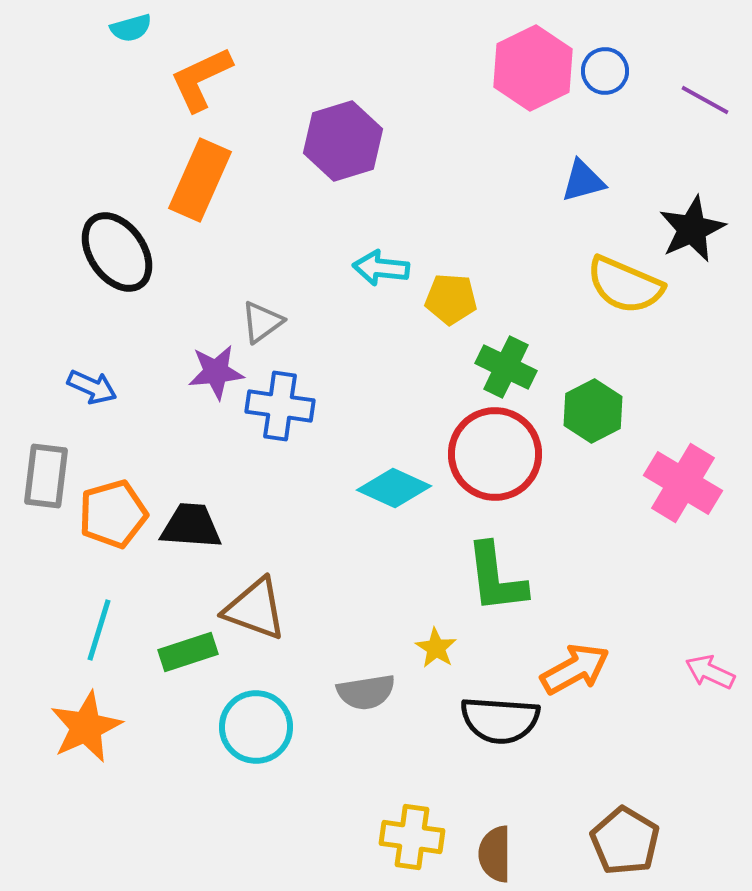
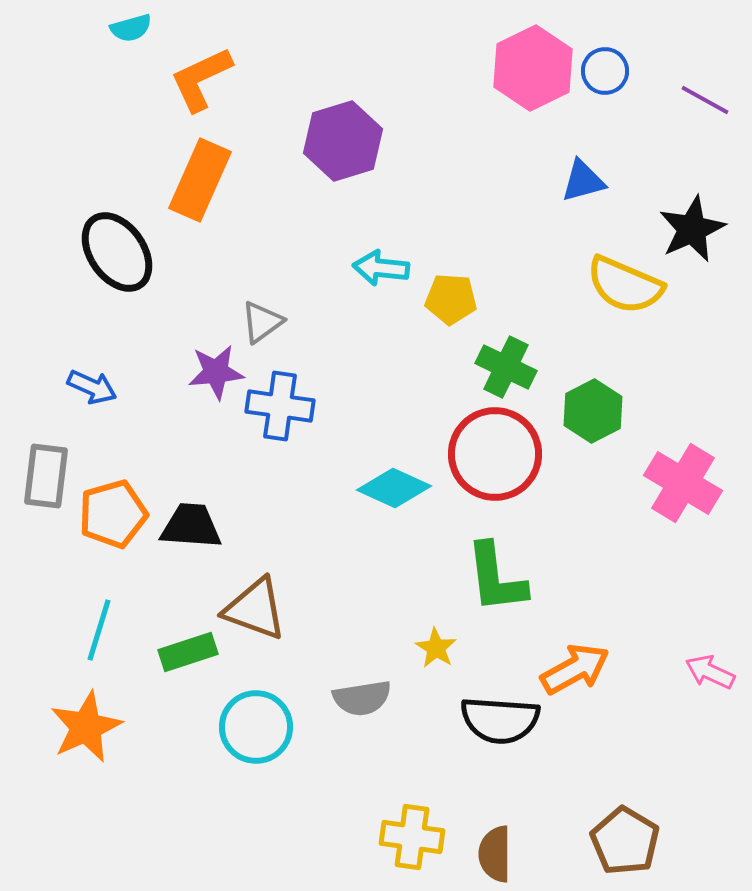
gray semicircle: moved 4 px left, 6 px down
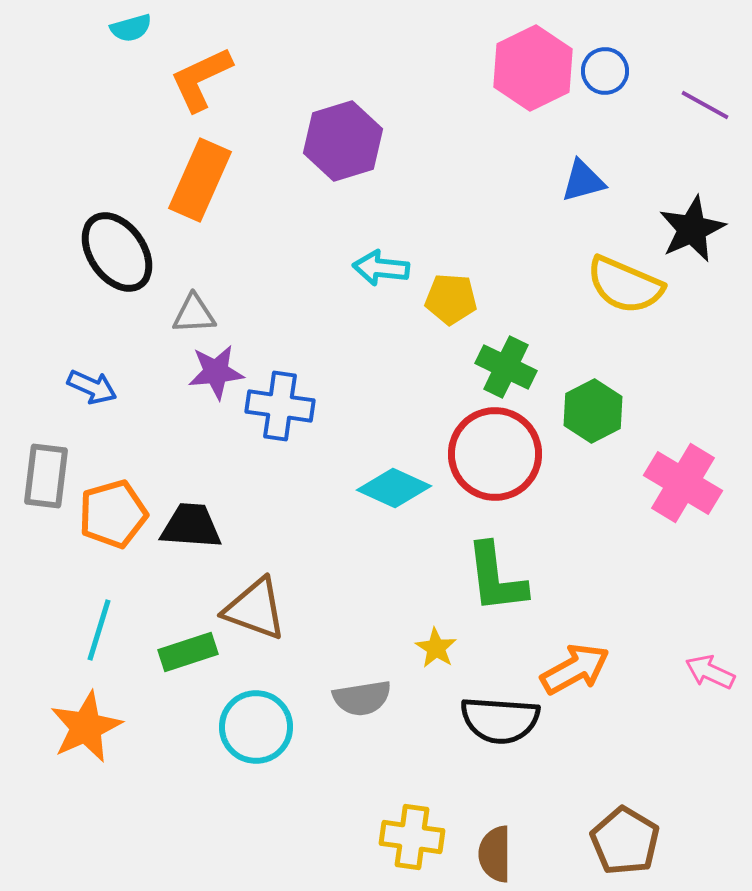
purple line: moved 5 px down
gray triangle: moved 68 px left, 8 px up; rotated 33 degrees clockwise
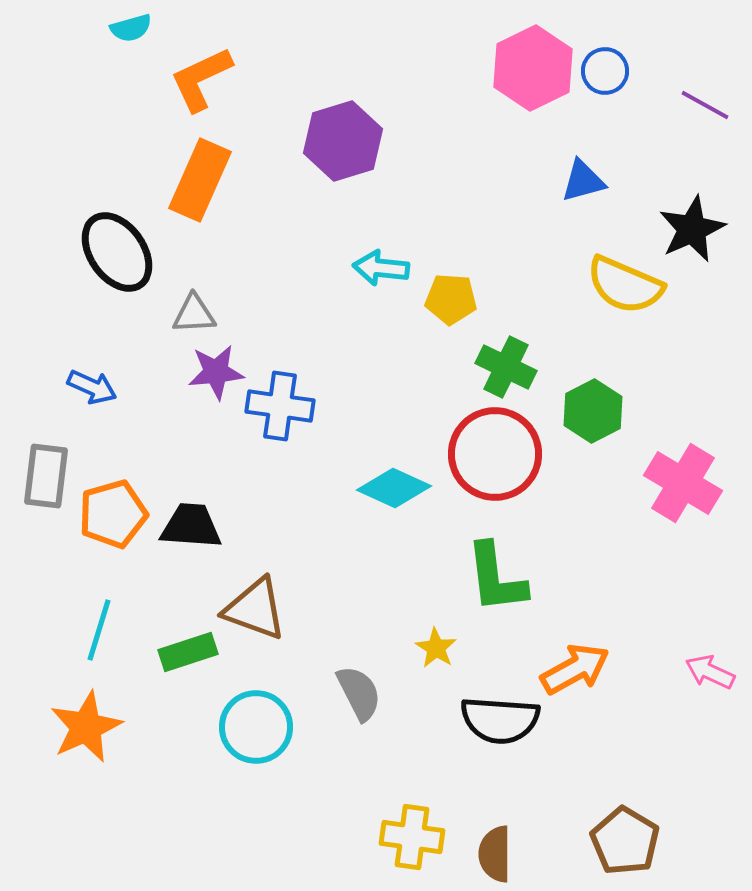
gray semicircle: moved 3 px left, 5 px up; rotated 108 degrees counterclockwise
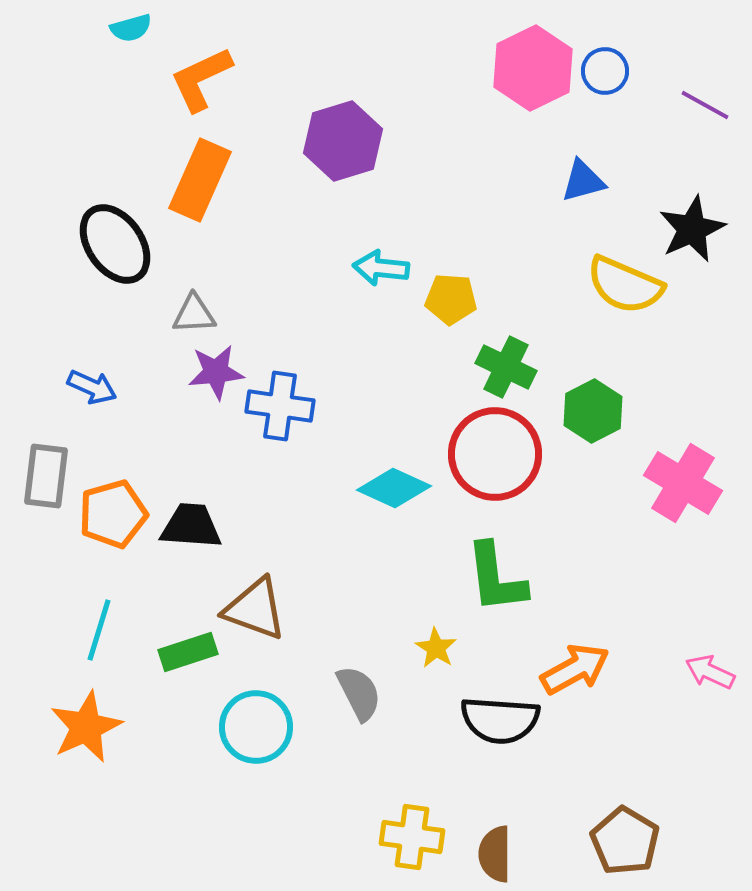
black ellipse: moved 2 px left, 8 px up
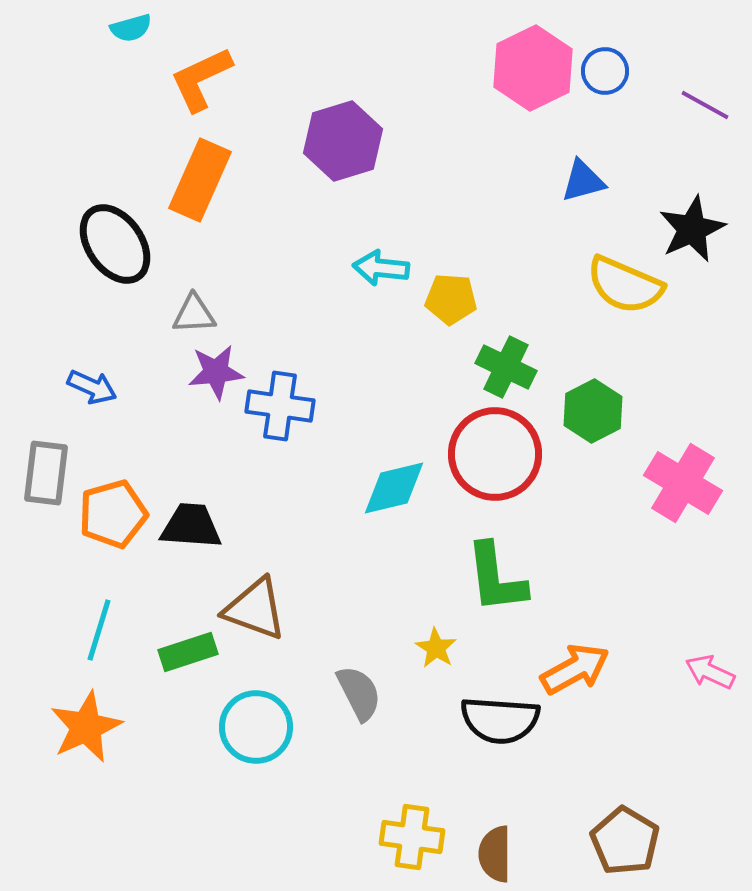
gray rectangle: moved 3 px up
cyan diamond: rotated 38 degrees counterclockwise
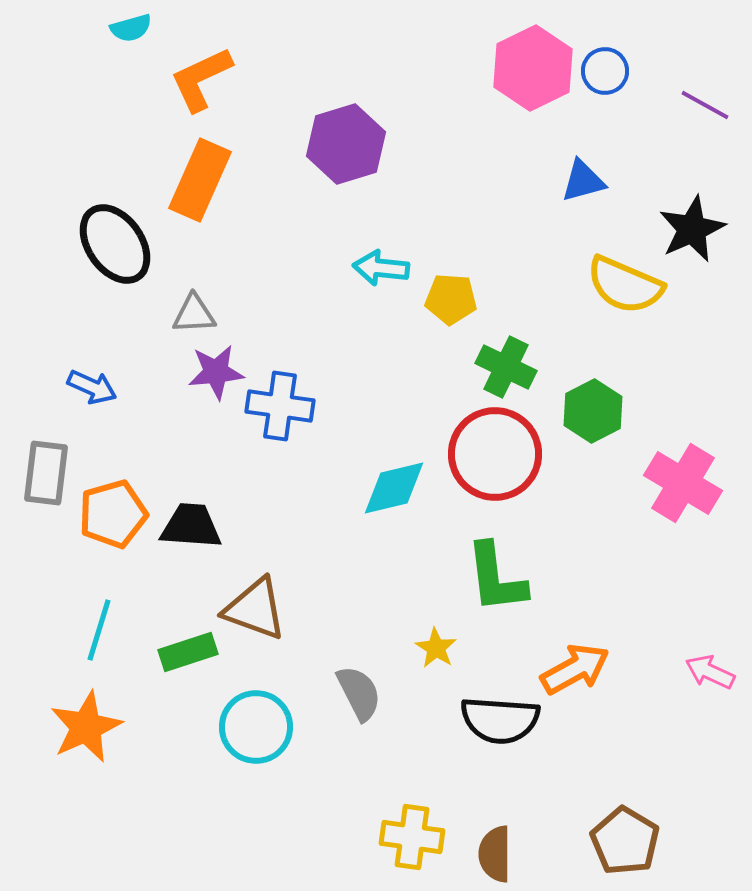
purple hexagon: moved 3 px right, 3 px down
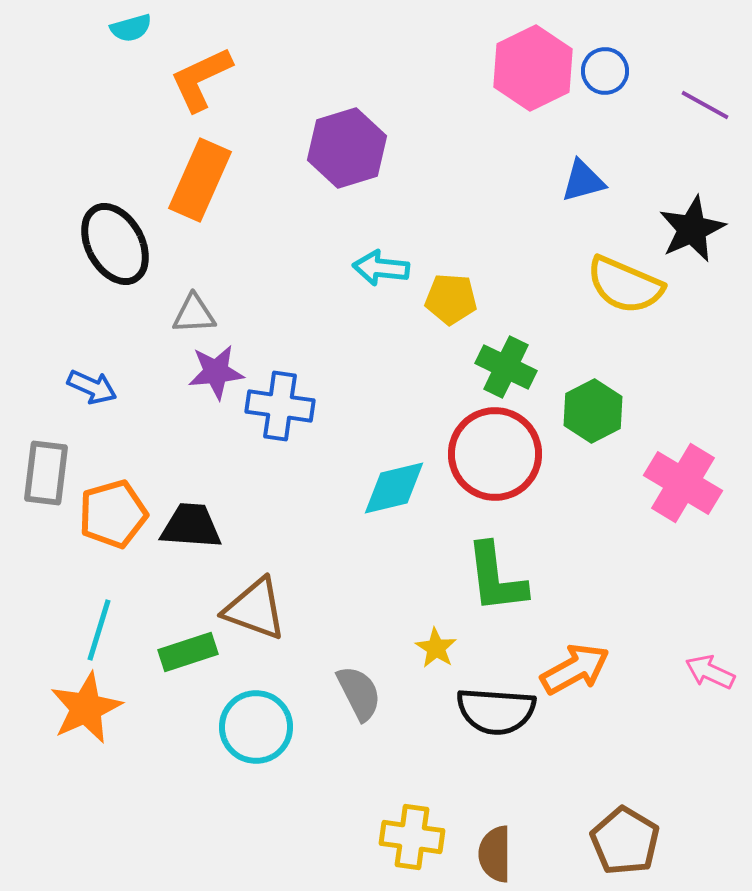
purple hexagon: moved 1 px right, 4 px down
black ellipse: rotated 6 degrees clockwise
black semicircle: moved 4 px left, 9 px up
orange star: moved 19 px up
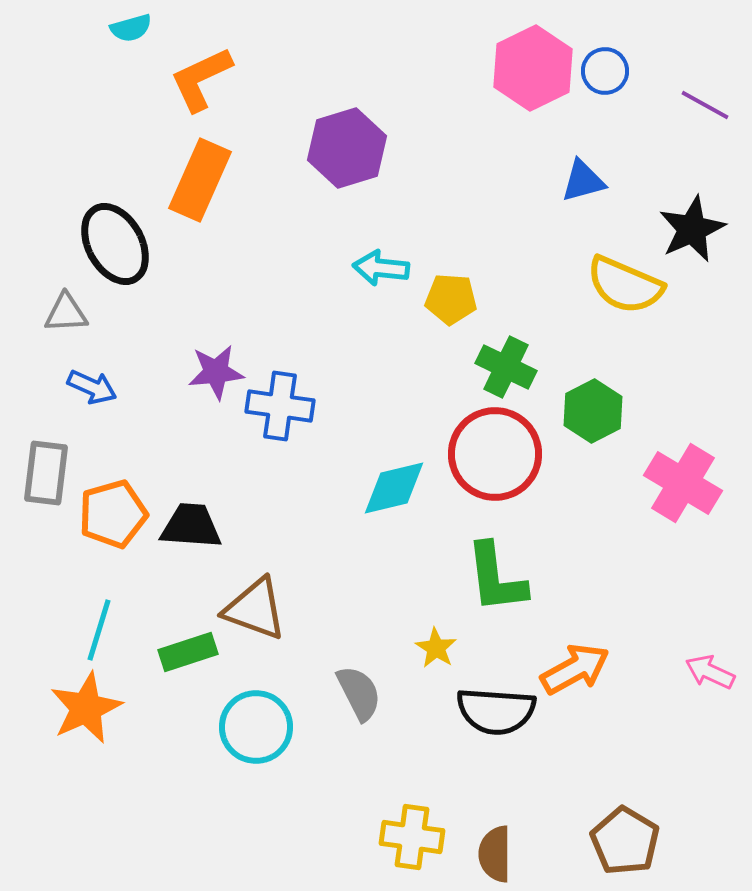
gray triangle: moved 128 px left, 1 px up
